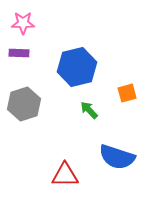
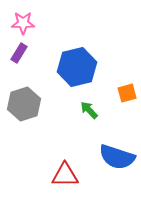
purple rectangle: rotated 60 degrees counterclockwise
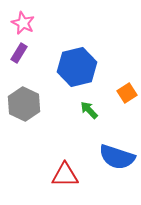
pink star: rotated 25 degrees clockwise
orange square: rotated 18 degrees counterclockwise
gray hexagon: rotated 16 degrees counterclockwise
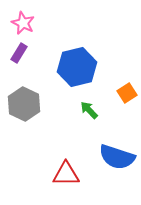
red triangle: moved 1 px right, 1 px up
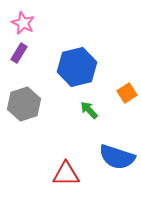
gray hexagon: rotated 16 degrees clockwise
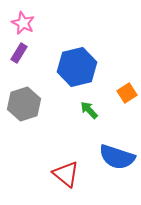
red triangle: rotated 40 degrees clockwise
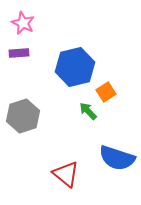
purple rectangle: rotated 54 degrees clockwise
blue hexagon: moved 2 px left
orange square: moved 21 px left, 1 px up
gray hexagon: moved 1 px left, 12 px down
green arrow: moved 1 px left, 1 px down
blue semicircle: moved 1 px down
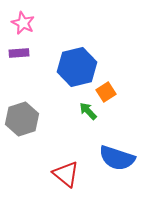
blue hexagon: moved 2 px right
gray hexagon: moved 1 px left, 3 px down
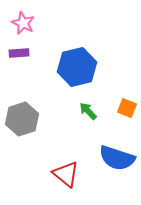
orange square: moved 21 px right, 16 px down; rotated 36 degrees counterclockwise
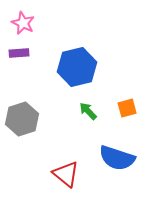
orange square: rotated 36 degrees counterclockwise
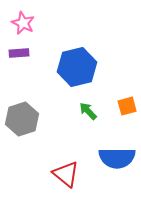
orange square: moved 2 px up
blue semicircle: rotated 18 degrees counterclockwise
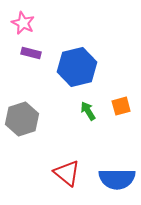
purple rectangle: moved 12 px right; rotated 18 degrees clockwise
orange square: moved 6 px left
green arrow: rotated 12 degrees clockwise
blue semicircle: moved 21 px down
red triangle: moved 1 px right, 1 px up
